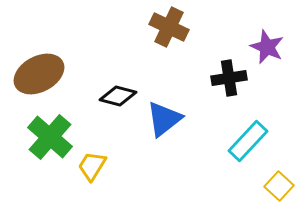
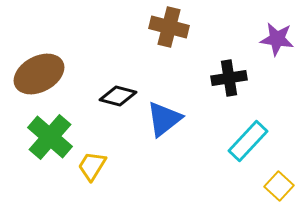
brown cross: rotated 12 degrees counterclockwise
purple star: moved 10 px right, 8 px up; rotated 16 degrees counterclockwise
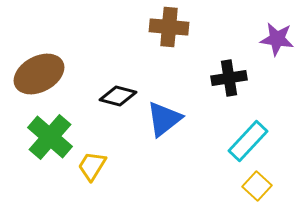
brown cross: rotated 9 degrees counterclockwise
yellow square: moved 22 px left
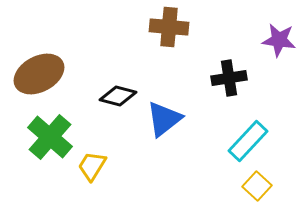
purple star: moved 2 px right, 1 px down
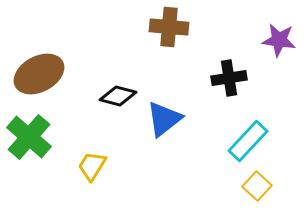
green cross: moved 21 px left
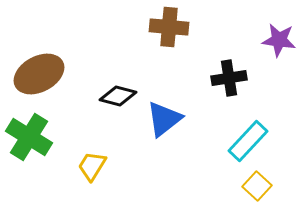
green cross: rotated 9 degrees counterclockwise
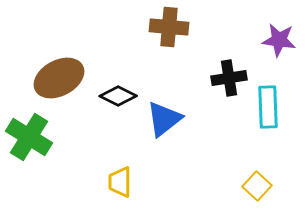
brown ellipse: moved 20 px right, 4 px down
black diamond: rotated 12 degrees clockwise
cyan rectangle: moved 20 px right, 34 px up; rotated 45 degrees counterclockwise
yellow trapezoid: moved 28 px right, 16 px down; rotated 32 degrees counterclockwise
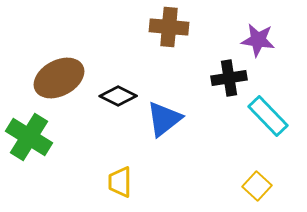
purple star: moved 21 px left
cyan rectangle: moved 9 px down; rotated 42 degrees counterclockwise
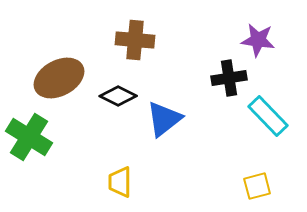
brown cross: moved 34 px left, 13 px down
yellow square: rotated 32 degrees clockwise
